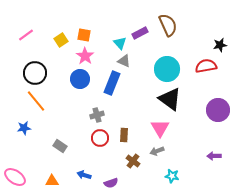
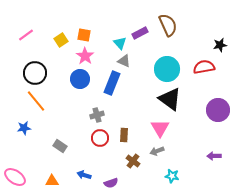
red semicircle: moved 2 px left, 1 px down
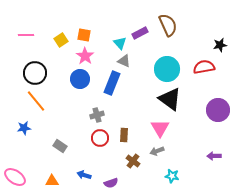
pink line: rotated 35 degrees clockwise
